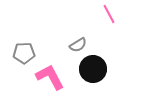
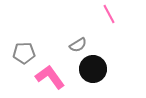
pink L-shape: rotated 8 degrees counterclockwise
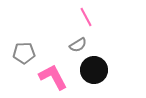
pink line: moved 23 px left, 3 px down
black circle: moved 1 px right, 1 px down
pink L-shape: moved 3 px right; rotated 8 degrees clockwise
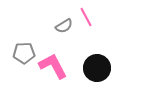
gray semicircle: moved 14 px left, 19 px up
black circle: moved 3 px right, 2 px up
pink L-shape: moved 11 px up
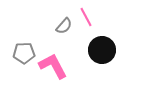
gray semicircle: rotated 18 degrees counterclockwise
black circle: moved 5 px right, 18 px up
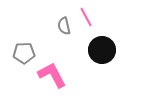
gray semicircle: rotated 126 degrees clockwise
pink L-shape: moved 1 px left, 9 px down
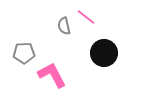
pink line: rotated 24 degrees counterclockwise
black circle: moved 2 px right, 3 px down
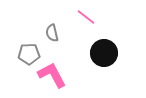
gray semicircle: moved 12 px left, 7 px down
gray pentagon: moved 5 px right, 1 px down
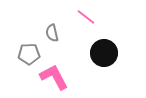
pink L-shape: moved 2 px right, 2 px down
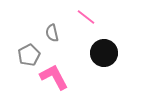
gray pentagon: moved 1 px down; rotated 25 degrees counterclockwise
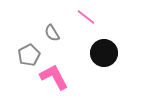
gray semicircle: rotated 18 degrees counterclockwise
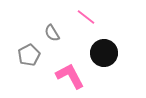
pink L-shape: moved 16 px right, 1 px up
